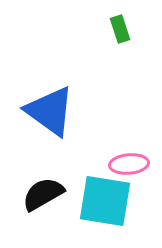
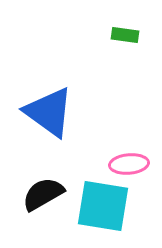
green rectangle: moved 5 px right, 6 px down; rotated 64 degrees counterclockwise
blue triangle: moved 1 px left, 1 px down
cyan square: moved 2 px left, 5 px down
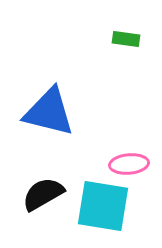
green rectangle: moved 1 px right, 4 px down
blue triangle: rotated 22 degrees counterclockwise
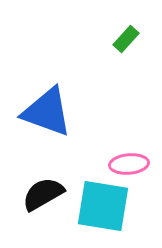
green rectangle: rotated 56 degrees counterclockwise
blue triangle: moved 2 px left; rotated 6 degrees clockwise
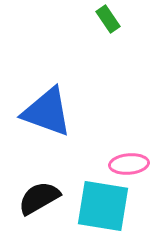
green rectangle: moved 18 px left, 20 px up; rotated 76 degrees counterclockwise
black semicircle: moved 4 px left, 4 px down
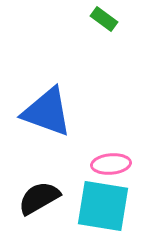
green rectangle: moved 4 px left; rotated 20 degrees counterclockwise
pink ellipse: moved 18 px left
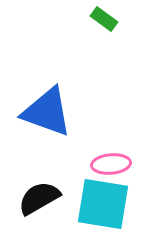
cyan square: moved 2 px up
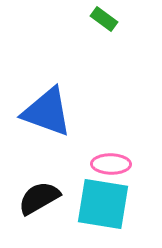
pink ellipse: rotated 6 degrees clockwise
